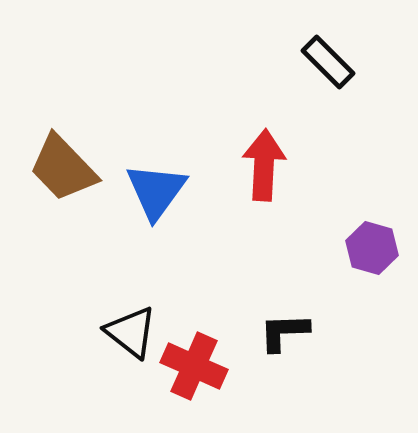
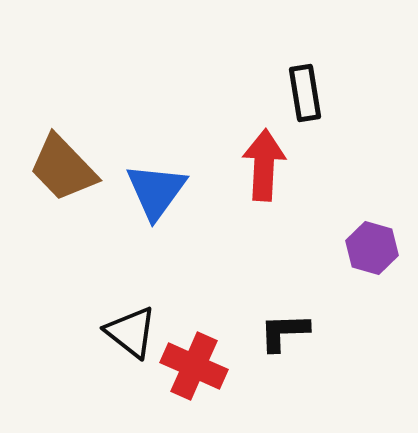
black rectangle: moved 23 px left, 31 px down; rotated 36 degrees clockwise
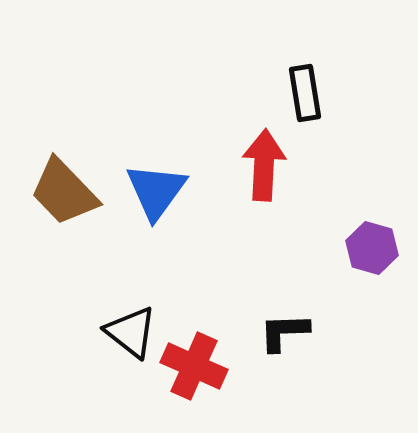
brown trapezoid: moved 1 px right, 24 px down
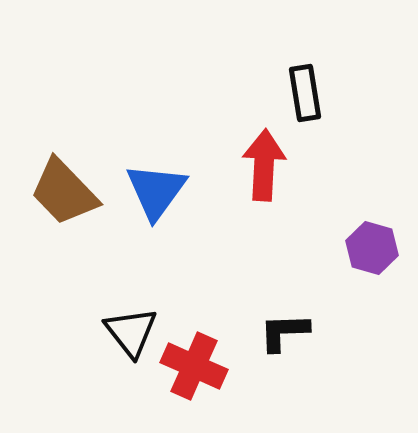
black triangle: rotated 14 degrees clockwise
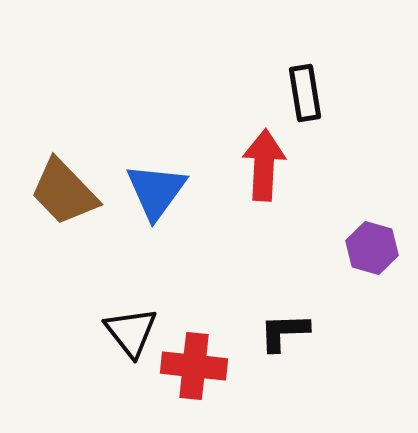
red cross: rotated 18 degrees counterclockwise
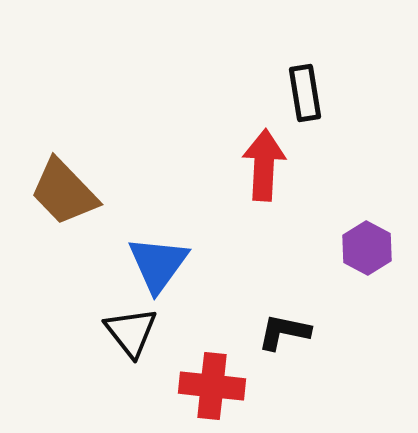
blue triangle: moved 2 px right, 73 px down
purple hexagon: moved 5 px left; rotated 12 degrees clockwise
black L-shape: rotated 14 degrees clockwise
red cross: moved 18 px right, 20 px down
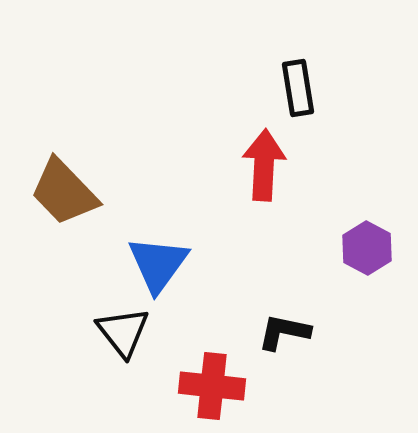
black rectangle: moved 7 px left, 5 px up
black triangle: moved 8 px left
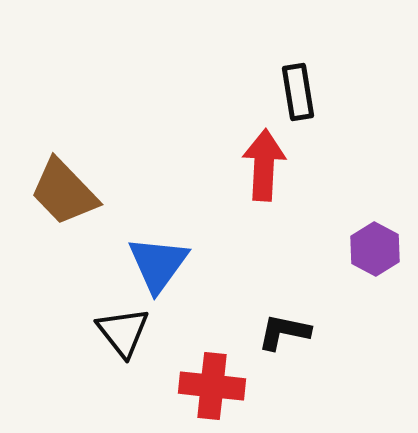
black rectangle: moved 4 px down
purple hexagon: moved 8 px right, 1 px down
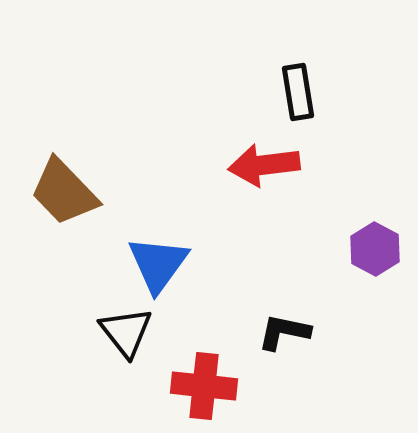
red arrow: rotated 100 degrees counterclockwise
black triangle: moved 3 px right
red cross: moved 8 px left
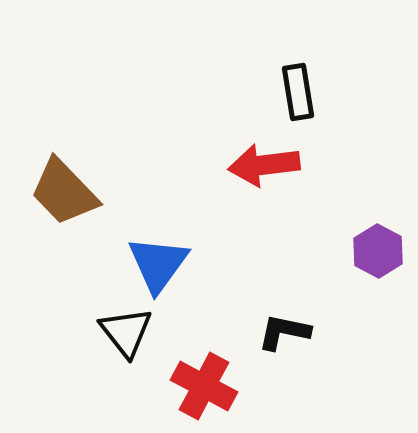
purple hexagon: moved 3 px right, 2 px down
red cross: rotated 22 degrees clockwise
